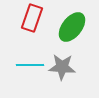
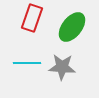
cyan line: moved 3 px left, 2 px up
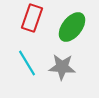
cyan line: rotated 60 degrees clockwise
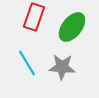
red rectangle: moved 2 px right, 1 px up
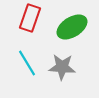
red rectangle: moved 4 px left, 1 px down
green ellipse: rotated 20 degrees clockwise
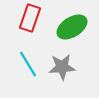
cyan line: moved 1 px right, 1 px down
gray star: rotated 8 degrees counterclockwise
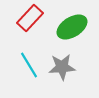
red rectangle: rotated 24 degrees clockwise
cyan line: moved 1 px right, 1 px down
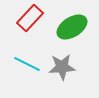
cyan line: moved 2 px left, 1 px up; rotated 32 degrees counterclockwise
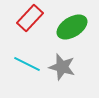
gray star: rotated 20 degrees clockwise
